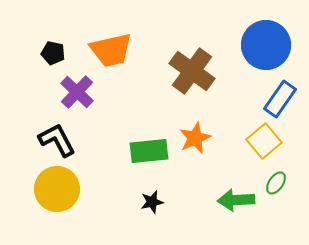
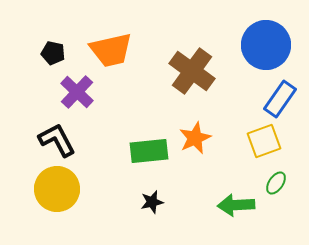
yellow square: rotated 20 degrees clockwise
green arrow: moved 5 px down
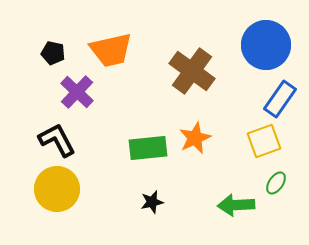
green rectangle: moved 1 px left, 3 px up
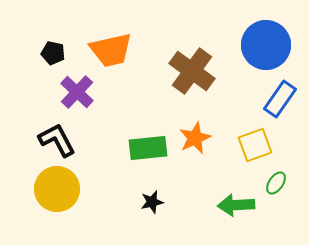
yellow square: moved 9 px left, 4 px down
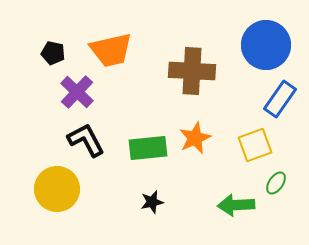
brown cross: rotated 33 degrees counterclockwise
black L-shape: moved 29 px right
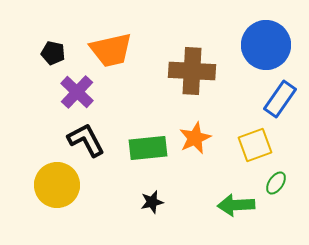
yellow circle: moved 4 px up
